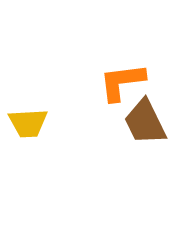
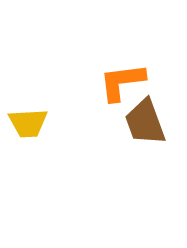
brown trapezoid: rotated 6 degrees clockwise
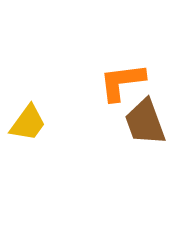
yellow trapezoid: rotated 51 degrees counterclockwise
